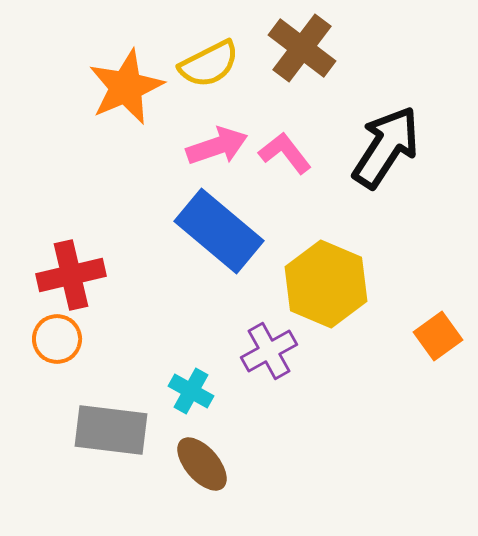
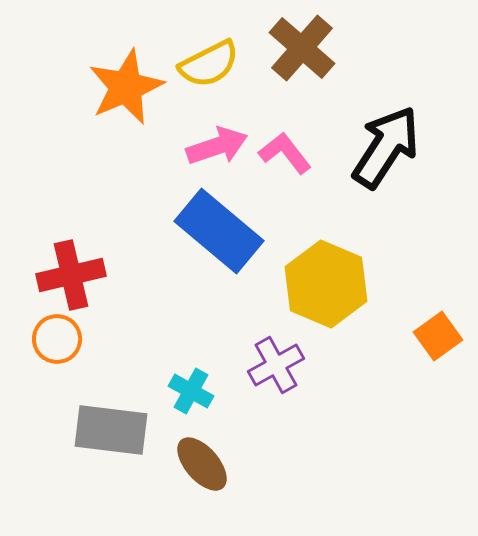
brown cross: rotated 4 degrees clockwise
purple cross: moved 7 px right, 14 px down
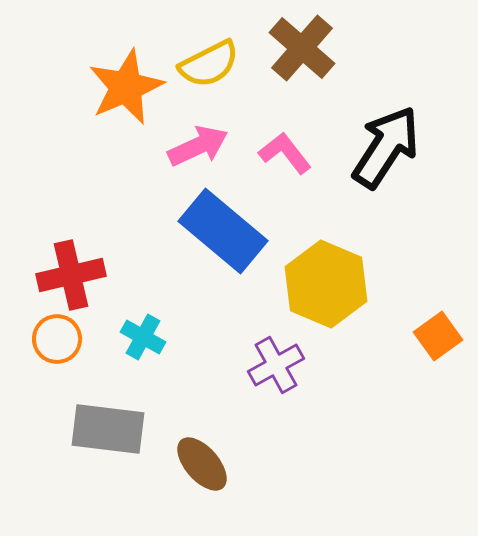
pink arrow: moved 19 px left; rotated 6 degrees counterclockwise
blue rectangle: moved 4 px right
cyan cross: moved 48 px left, 54 px up
gray rectangle: moved 3 px left, 1 px up
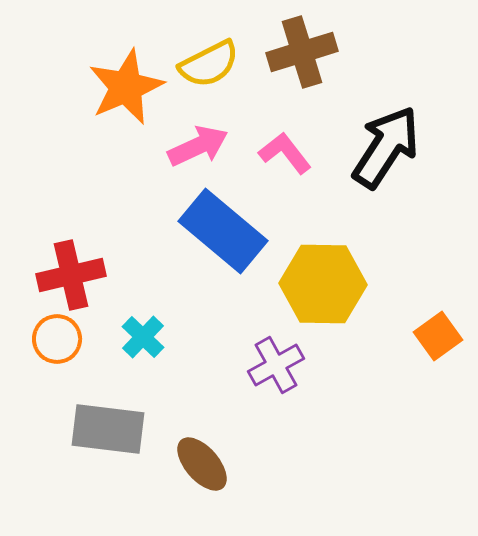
brown cross: moved 4 px down; rotated 32 degrees clockwise
yellow hexagon: moved 3 px left; rotated 22 degrees counterclockwise
cyan cross: rotated 15 degrees clockwise
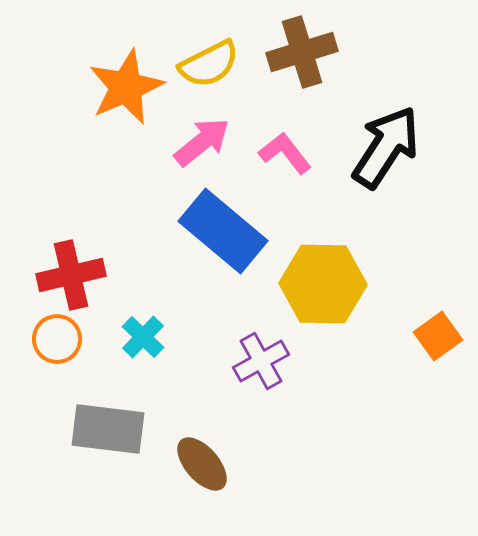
pink arrow: moved 4 px right, 4 px up; rotated 14 degrees counterclockwise
purple cross: moved 15 px left, 4 px up
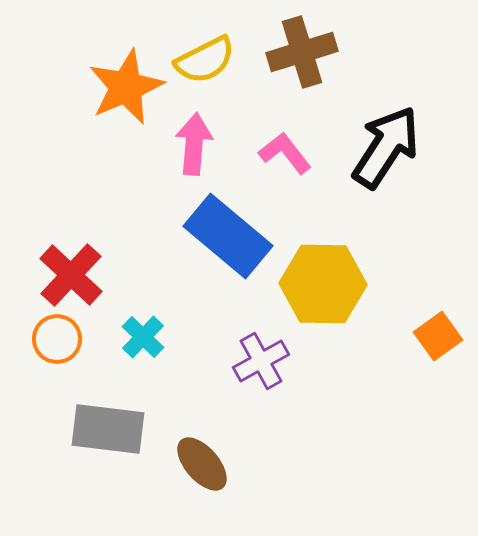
yellow semicircle: moved 4 px left, 4 px up
pink arrow: moved 8 px left, 2 px down; rotated 46 degrees counterclockwise
blue rectangle: moved 5 px right, 5 px down
red cross: rotated 34 degrees counterclockwise
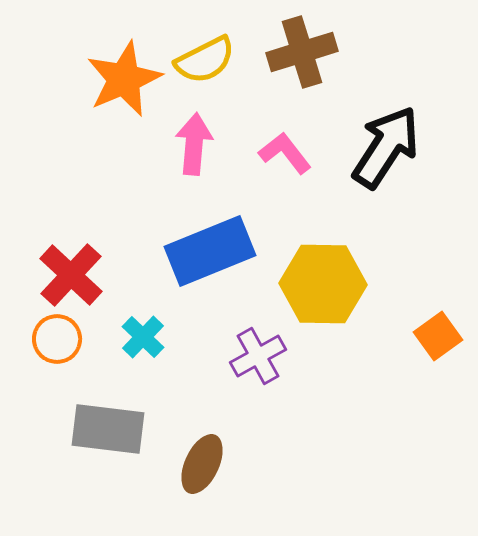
orange star: moved 2 px left, 8 px up
blue rectangle: moved 18 px left, 15 px down; rotated 62 degrees counterclockwise
purple cross: moved 3 px left, 5 px up
brown ellipse: rotated 66 degrees clockwise
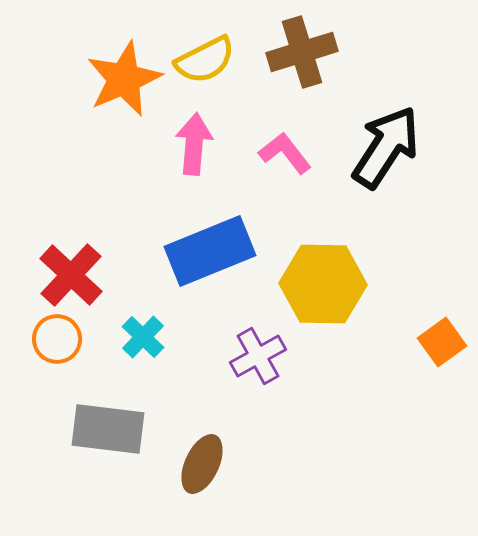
orange square: moved 4 px right, 6 px down
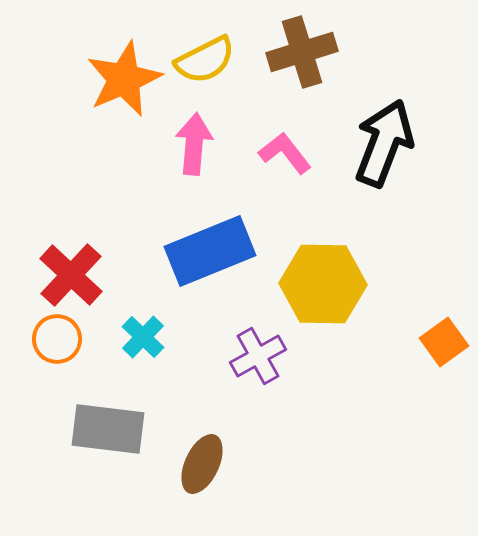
black arrow: moved 2 px left, 4 px up; rotated 12 degrees counterclockwise
orange square: moved 2 px right
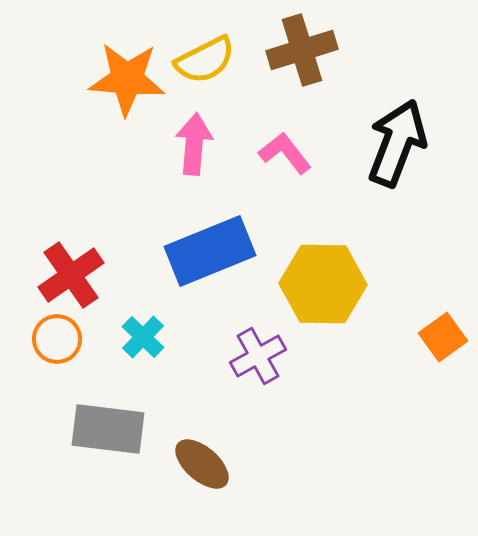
brown cross: moved 2 px up
orange star: moved 3 px right; rotated 28 degrees clockwise
black arrow: moved 13 px right
red cross: rotated 12 degrees clockwise
orange square: moved 1 px left, 5 px up
brown ellipse: rotated 74 degrees counterclockwise
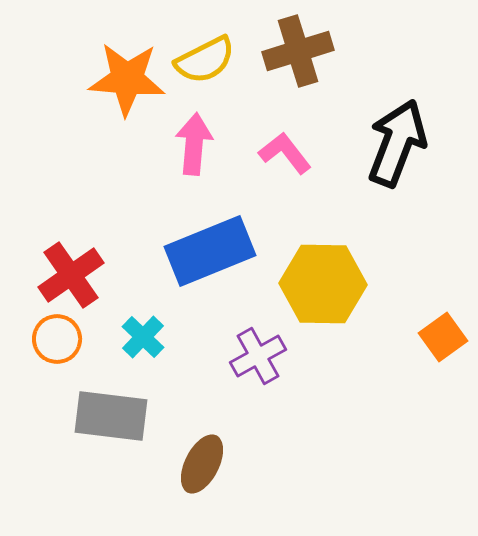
brown cross: moved 4 px left, 1 px down
gray rectangle: moved 3 px right, 13 px up
brown ellipse: rotated 76 degrees clockwise
